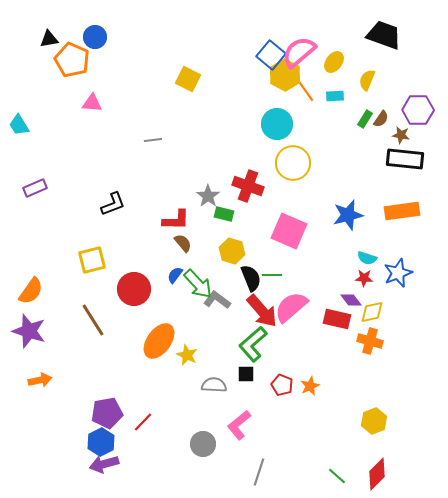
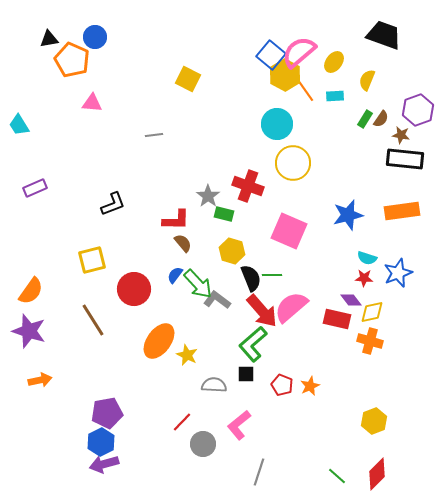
purple hexagon at (418, 110): rotated 20 degrees counterclockwise
gray line at (153, 140): moved 1 px right, 5 px up
red line at (143, 422): moved 39 px right
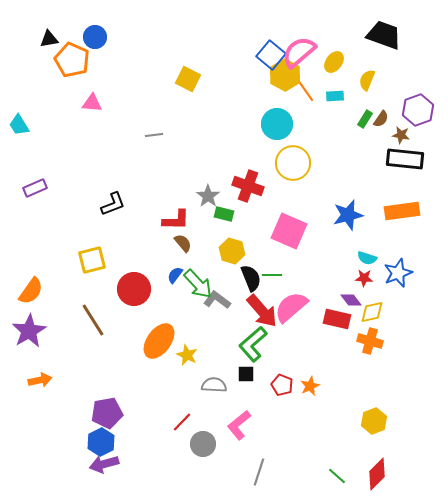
purple star at (29, 331): rotated 24 degrees clockwise
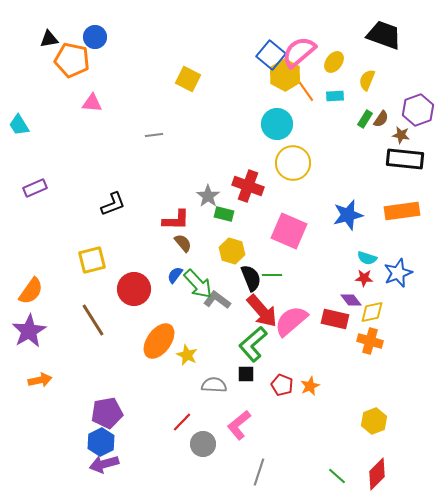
orange pentagon at (72, 60): rotated 12 degrees counterclockwise
pink semicircle at (291, 307): moved 14 px down
red rectangle at (337, 319): moved 2 px left
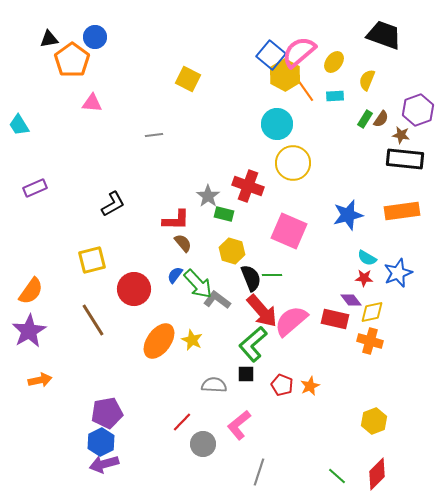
orange pentagon at (72, 60): rotated 24 degrees clockwise
black L-shape at (113, 204): rotated 8 degrees counterclockwise
cyan semicircle at (367, 258): rotated 12 degrees clockwise
yellow star at (187, 355): moved 5 px right, 15 px up
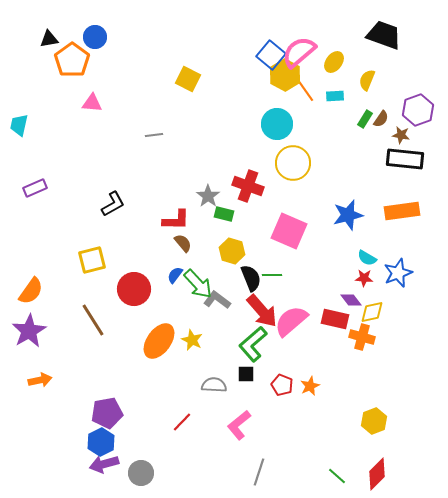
cyan trapezoid at (19, 125): rotated 45 degrees clockwise
orange cross at (370, 341): moved 8 px left, 4 px up
gray circle at (203, 444): moved 62 px left, 29 px down
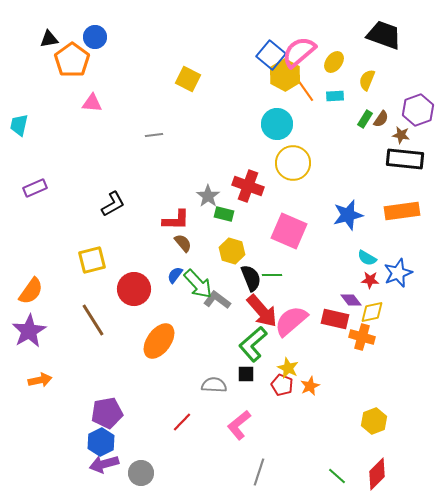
red star at (364, 278): moved 6 px right, 2 px down
yellow star at (192, 340): moved 96 px right, 28 px down
